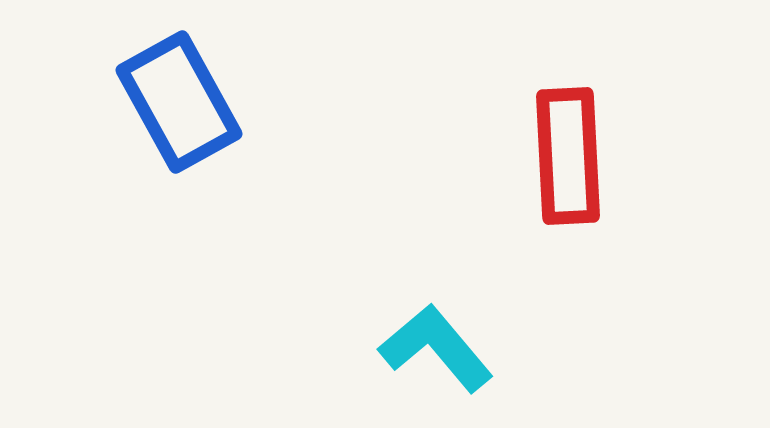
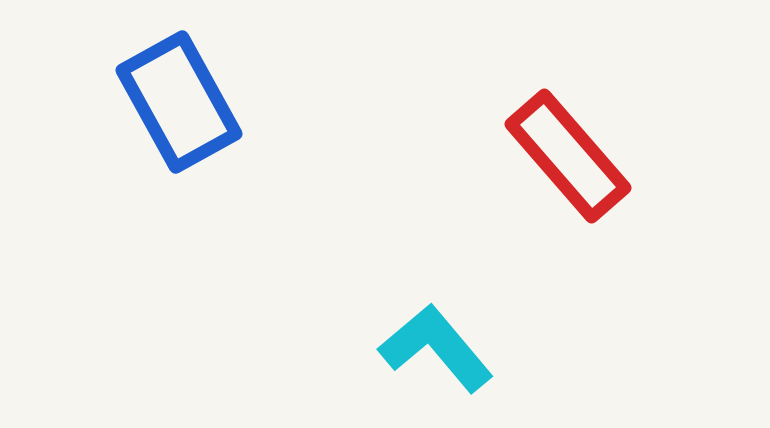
red rectangle: rotated 38 degrees counterclockwise
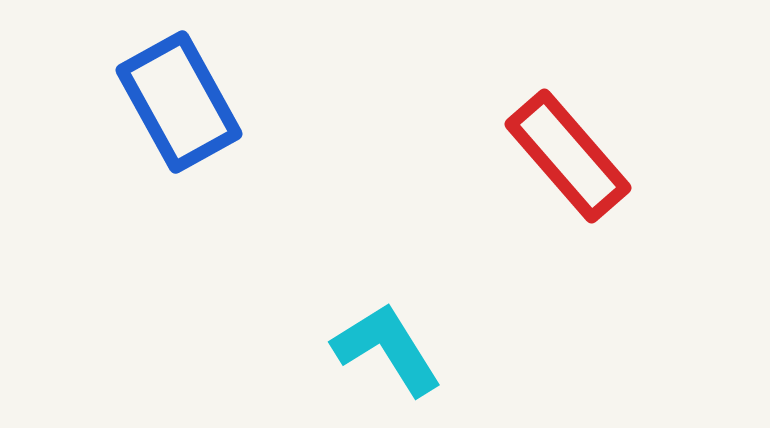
cyan L-shape: moved 49 px left, 1 px down; rotated 8 degrees clockwise
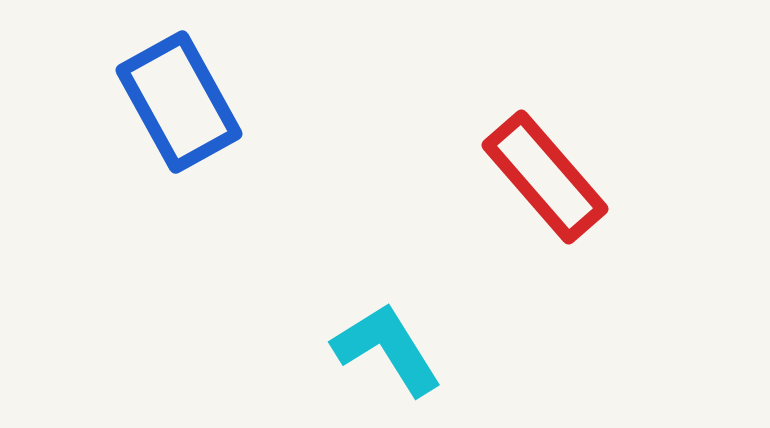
red rectangle: moved 23 px left, 21 px down
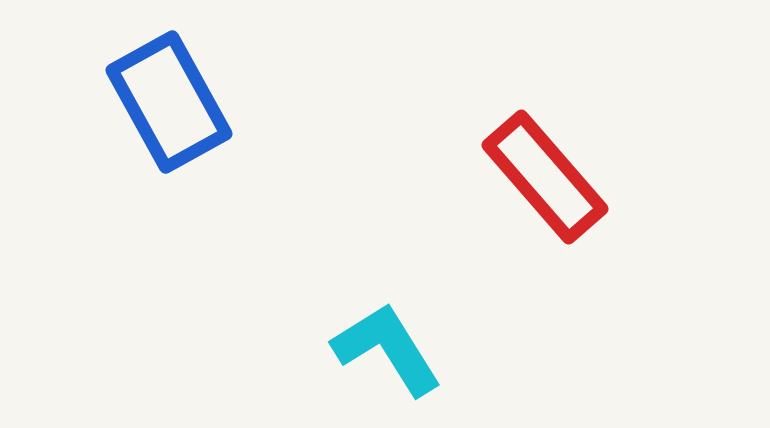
blue rectangle: moved 10 px left
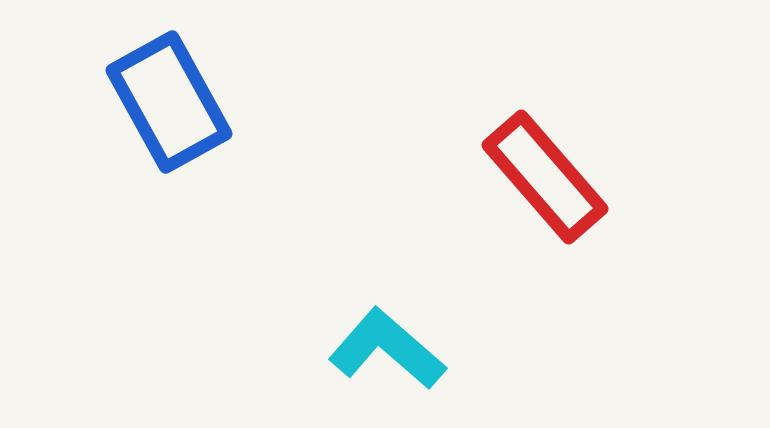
cyan L-shape: rotated 17 degrees counterclockwise
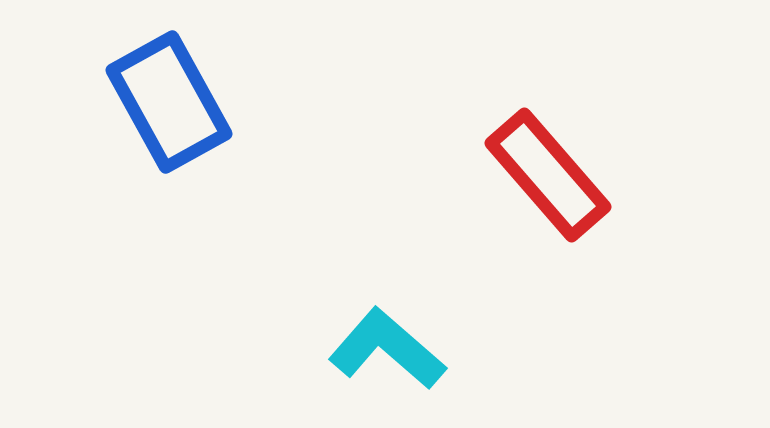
red rectangle: moved 3 px right, 2 px up
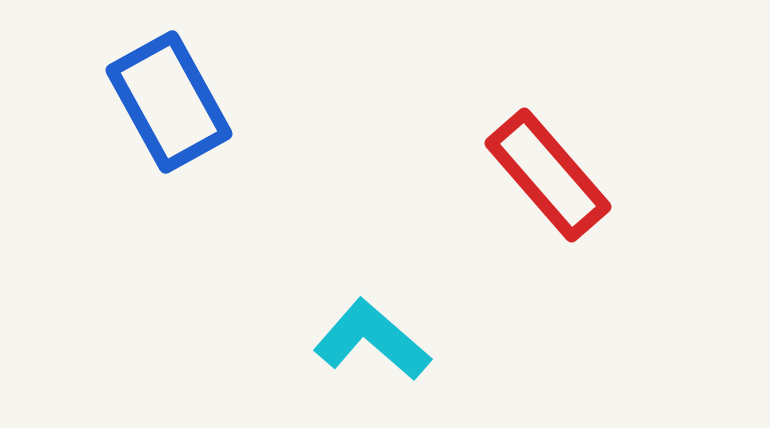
cyan L-shape: moved 15 px left, 9 px up
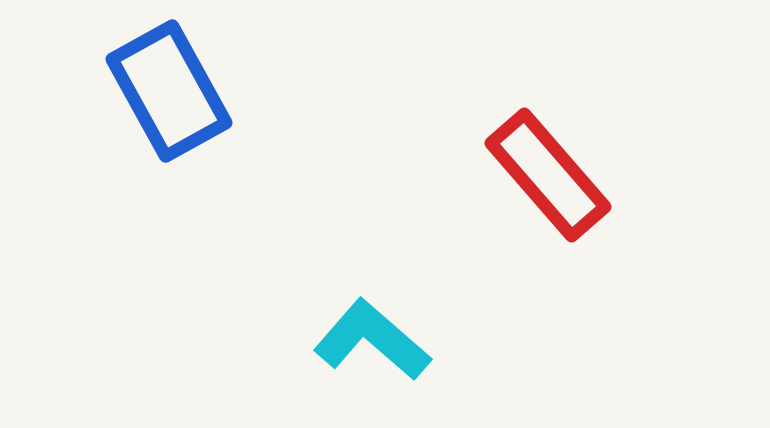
blue rectangle: moved 11 px up
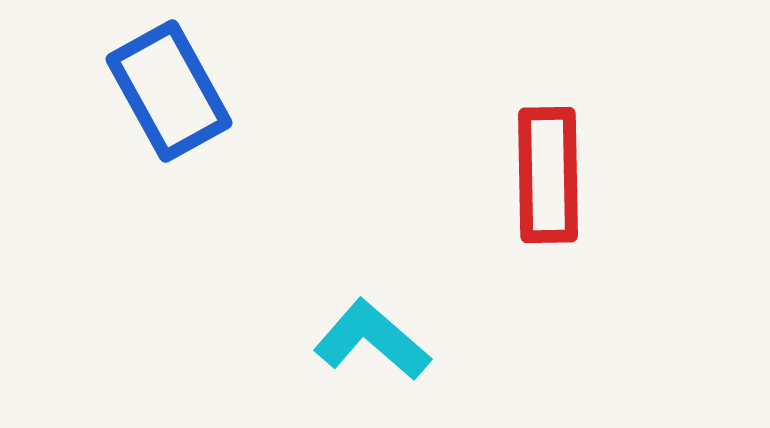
red rectangle: rotated 40 degrees clockwise
